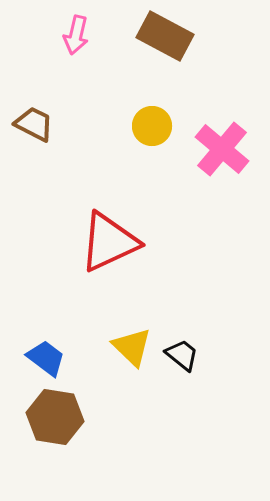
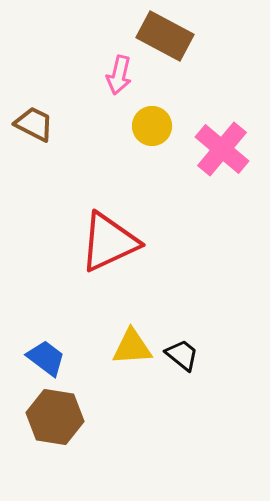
pink arrow: moved 43 px right, 40 px down
yellow triangle: rotated 48 degrees counterclockwise
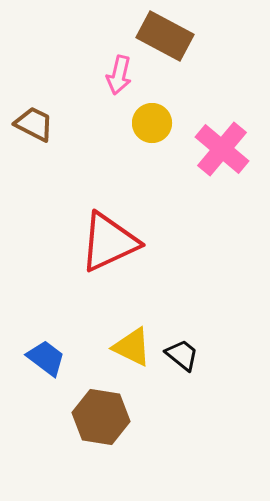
yellow circle: moved 3 px up
yellow triangle: rotated 30 degrees clockwise
brown hexagon: moved 46 px right
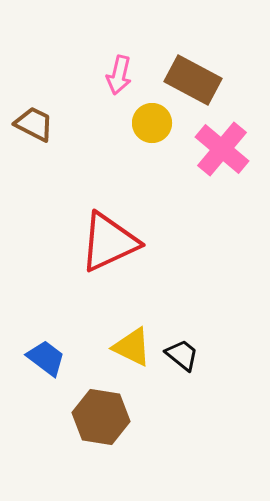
brown rectangle: moved 28 px right, 44 px down
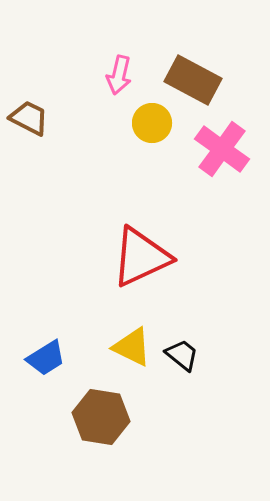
brown trapezoid: moved 5 px left, 6 px up
pink cross: rotated 4 degrees counterclockwise
red triangle: moved 32 px right, 15 px down
blue trapezoid: rotated 111 degrees clockwise
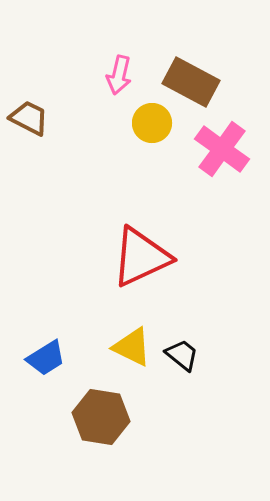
brown rectangle: moved 2 px left, 2 px down
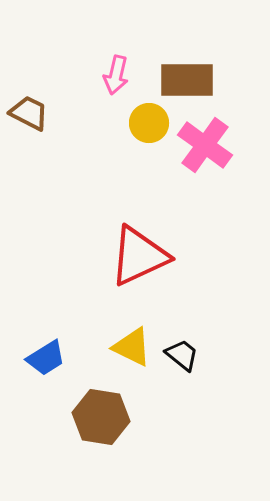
pink arrow: moved 3 px left
brown rectangle: moved 4 px left, 2 px up; rotated 28 degrees counterclockwise
brown trapezoid: moved 5 px up
yellow circle: moved 3 px left
pink cross: moved 17 px left, 4 px up
red triangle: moved 2 px left, 1 px up
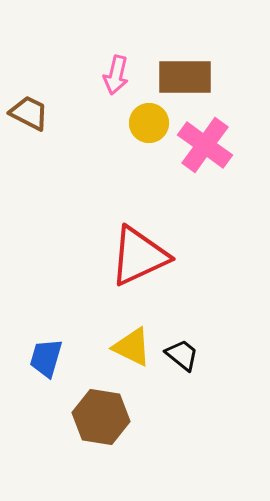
brown rectangle: moved 2 px left, 3 px up
blue trapezoid: rotated 138 degrees clockwise
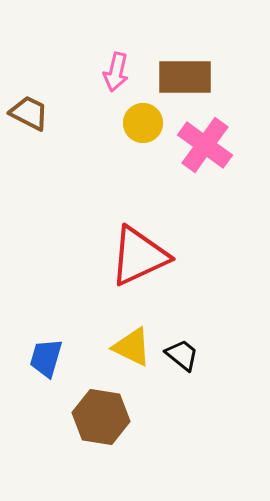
pink arrow: moved 3 px up
yellow circle: moved 6 px left
